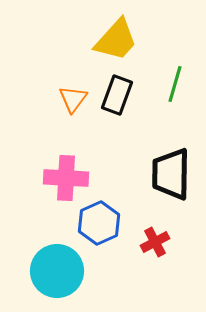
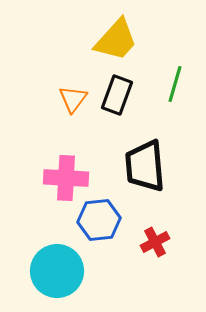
black trapezoid: moved 26 px left, 8 px up; rotated 6 degrees counterclockwise
blue hexagon: moved 3 px up; rotated 18 degrees clockwise
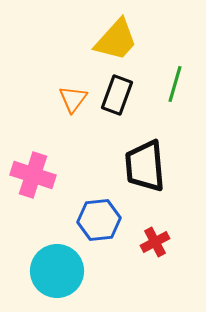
pink cross: moved 33 px left, 3 px up; rotated 15 degrees clockwise
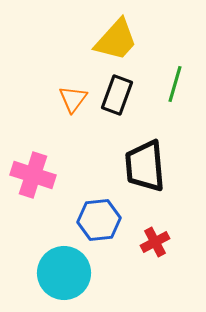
cyan circle: moved 7 px right, 2 px down
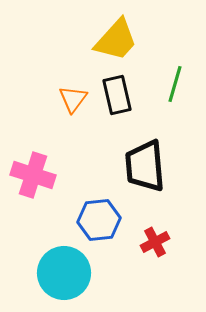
black rectangle: rotated 33 degrees counterclockwise
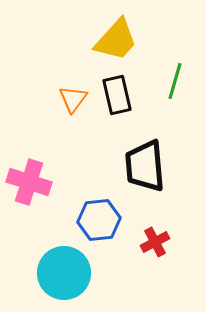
green line: moved 3 px up
pink cross: moved 4 px left, 7 px down
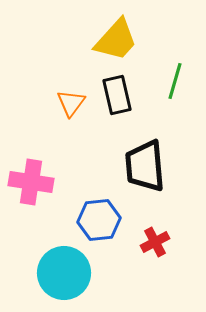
orange triangle: moved 2 px left, 4 px down
pink cross: moved 2 px right; rotated 9 degrees counterclockwise
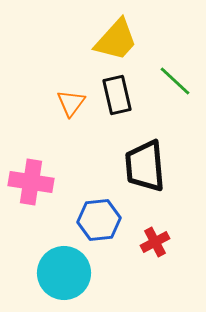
green line: rotated 63 degrees counterclockwise
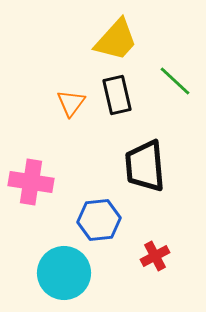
red cross: moved 14 px down
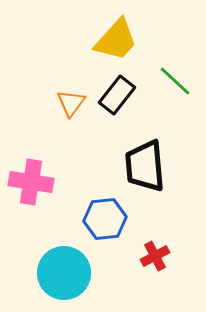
black rectangle: rotated 51 degrees clockwise
blue hexagon: moved 6 px right, 1 px up
